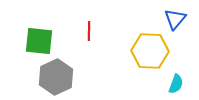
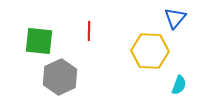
blue triangle: moved 1 px up
gray hexagon: moved 4 px right
cyan semicircle: moved 3 px right, 1 px down
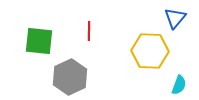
gray hexagon: moved 10 px right
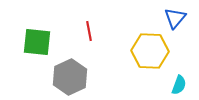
red line: rotated 12 degrees counterclockwise
green square: moved 2 px left, 1 px down
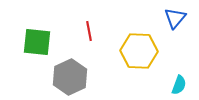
yellow hexagon: moved 11 px left
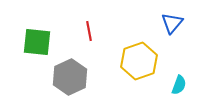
blue triangle: moved 3 px left, 5 px down
yellow hexagon: moved 10 px down; rotated 21 degrees counterclockwise
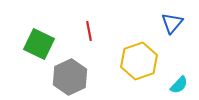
green square: moved 2 px right, 2 px down; rotated 20 degrees clockwise
cyan semicircle: rotated 24 degrees clockwise
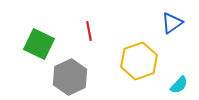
blue triangle: rotated 15 degrees clockwise
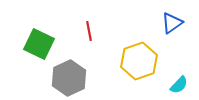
gray hexagon: moved 1 px left, 1 px down
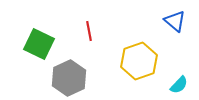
blue triangle: moved 3 px right, 2 px up; rotated 45 degrees counterclockwise
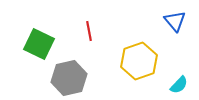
blue triangle: rotated 10 degrees clockwise
gray hexagon: rotated 12 degrees clockwise
